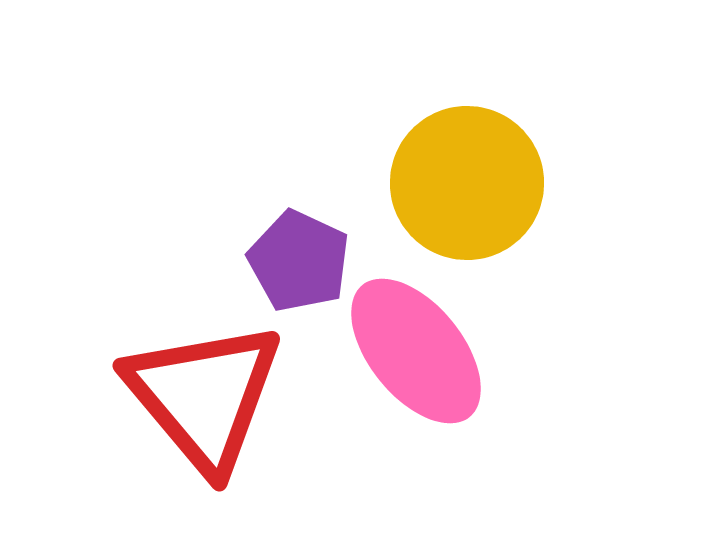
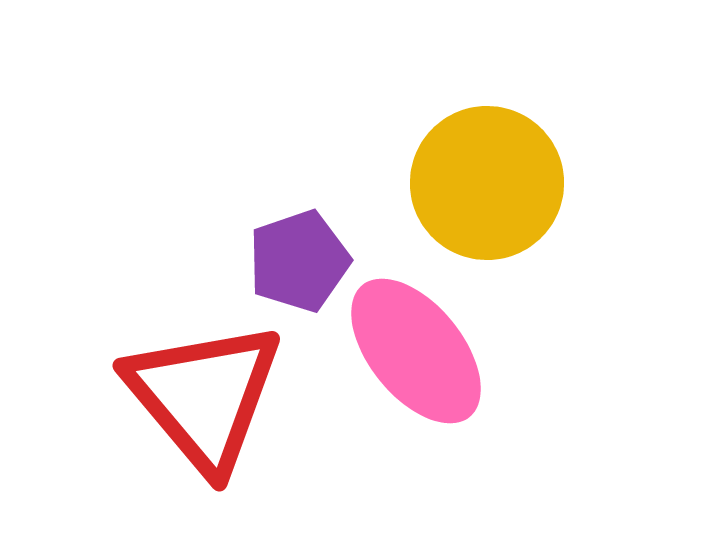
yellow circle: moved 20 px right
purple pentagon: rotated 28 degrees clockwise
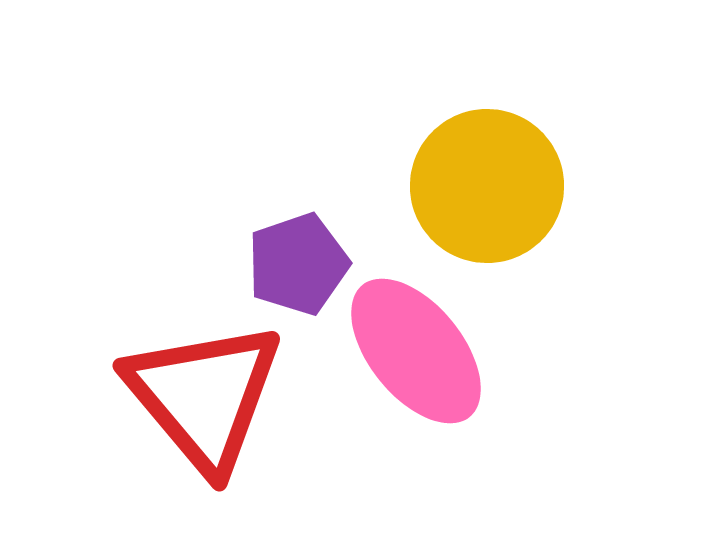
yellow circle: moved 3 px down
purple pentagon: moved 1 px left, 3 px down
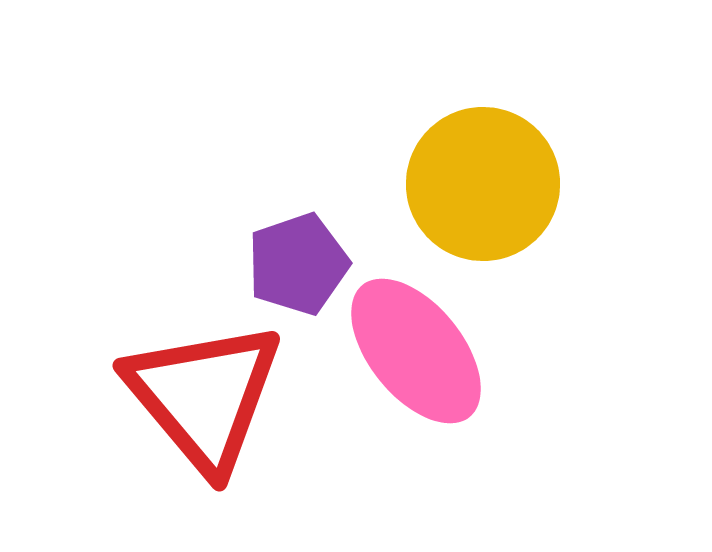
yellow circle: moved 4 px left, 2 px up
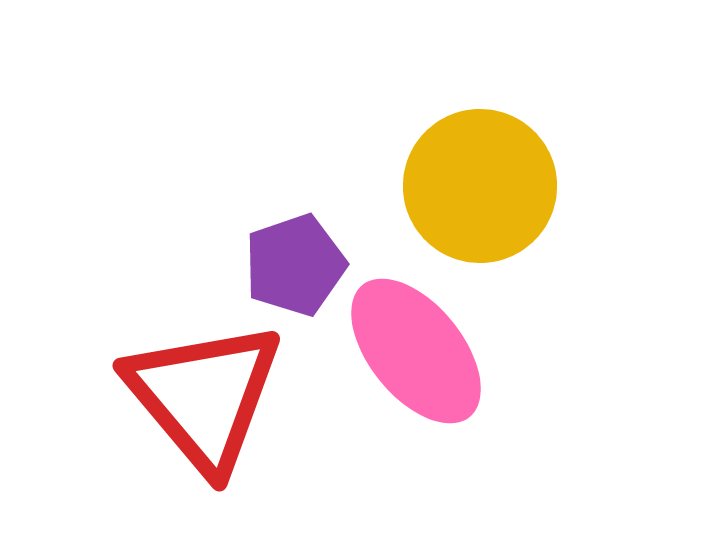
yellow circle: moved 3 px left, 2 px down
purple pentagon: moved 3 px left, 1 px down
